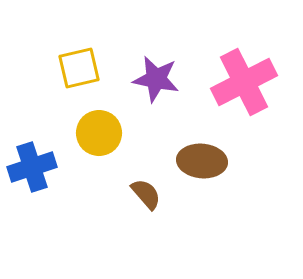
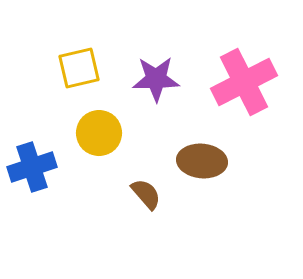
purple star: rotated 12 degrees counterclockwise
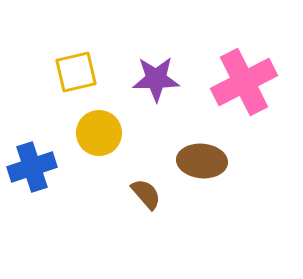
yellow square: moved 3 px left, 4 px down
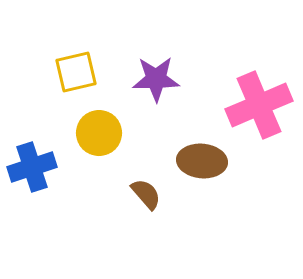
pink cross: moved 15 px right, 23 px down; rotated 4 degrees clockwise
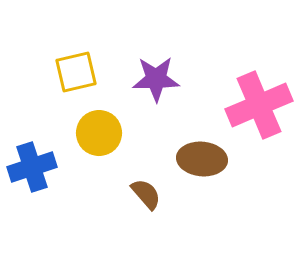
brown ellipse: moved 2 px up
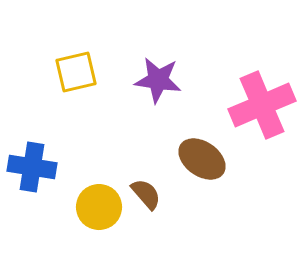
purple star: moved 2 px right, 1 px down; rotated 9 degrees clockwise
pink cross: moved 3 px right
yellow circle: moved 74 px down
brown ellipse: rotated 30 degrees clockwise
blue cross: rotated 27 degrees clockwise
